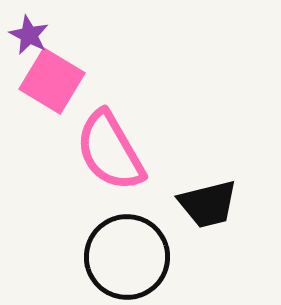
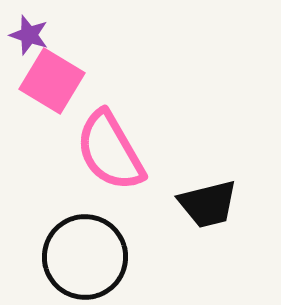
purple star: rotated 9 degrees counterclockwise
black circle: moved 42 px left
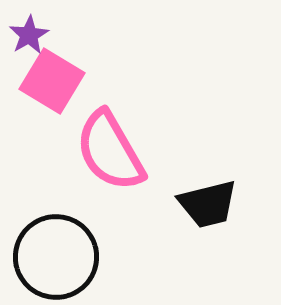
purple star: rotated 24 degrees clockwise
black circle: moved 29 px left
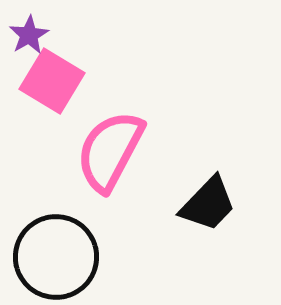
pink semicircle: rotated 58 degrees clockwise
black trapezoid: rotated 32 degrees counterclockwise
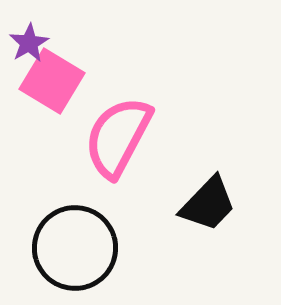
purple star: moved 8 px down
pink semicircle: moved 8 px right, 14 px up
black circle: moved 19 px right, 9 px up
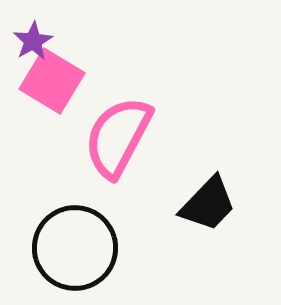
purple star: moved 4 px right, 2 px up
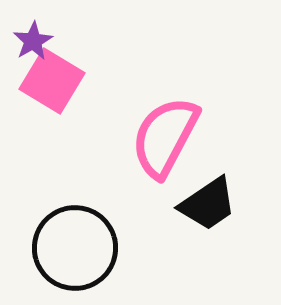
pink semicircle: moved 47 px right
black trapezoid: rotated 12 degrees clockwise
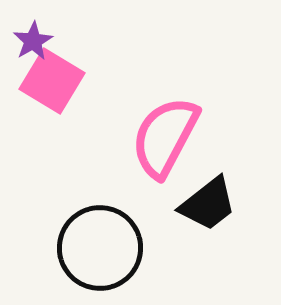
black trapezoid: rotated 4 degrees counterclockwise
black circle: moved 25 px right
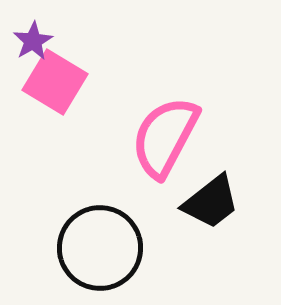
pink square: moved 3 px right, 1 px down
black trapezoid: moved 3 px right, 2 px up
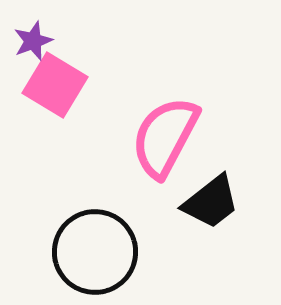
purple star: rotated 9 degrees clockwise
pink square: moved 3 px down
black circle: moved 5 px left, 4 px down
